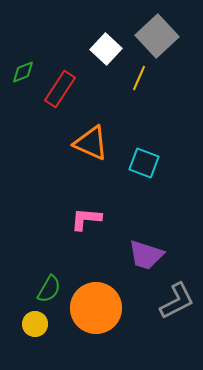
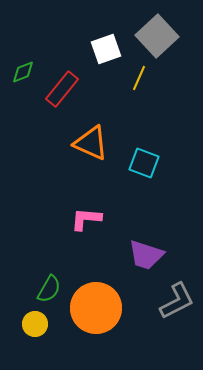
white square: rotated 28 degrees clockwise
red rectangle: moved 2 px right; rotated 6 degrees clockwise
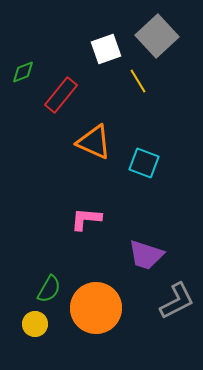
yellow line: moved 1 px left, 3 px down; rotated 55 degrees counterclockwise
red rectangle: moved 1 px left, 6 px down
orange triangle: moved 3 px right, 1 px up
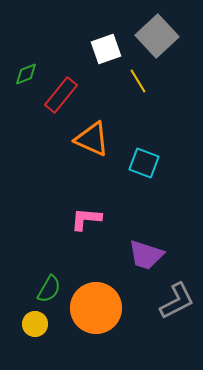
green diamond: moved 3 px right, 2 px down
orange triangle: moved 2 px left, 3 px up
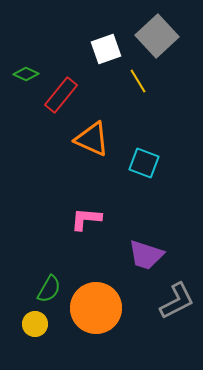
green diamond: rotated 45 degrees clockwise
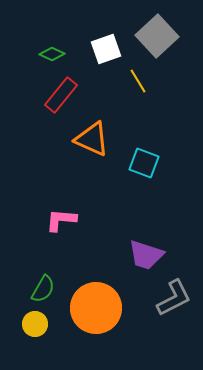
green diamond: moved 26 px right, 20 px up
pink L-shape: moved 25 px left, 1 px down
green semicircle: moved 6 px left
gray L-shape: moved 3 px left, 3 px up
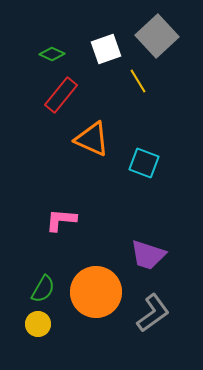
purple trapezoid: moved 2 px right
gray L-shape: moved 21 px left, 15 px down; rotated 9 degrees counterclockwise
orange circle: moved 16 px up
yellow circle: moved 3 px right
